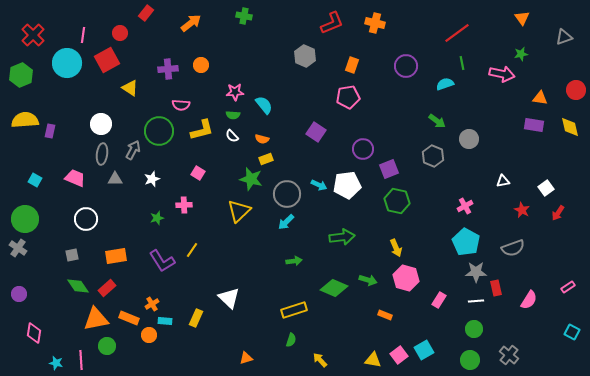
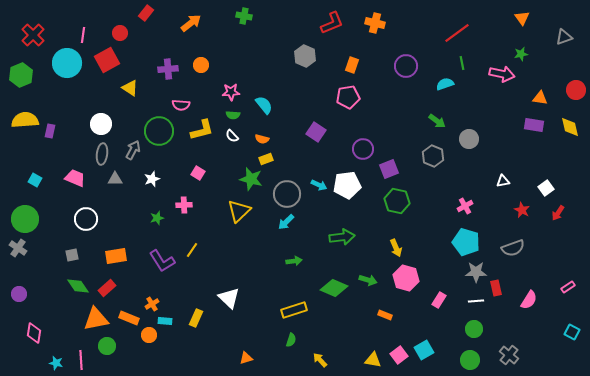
pink star at (235, 92): moved 4 px left
cyan pentagon at (466, 242): rotated 12 degrees counterclockwise
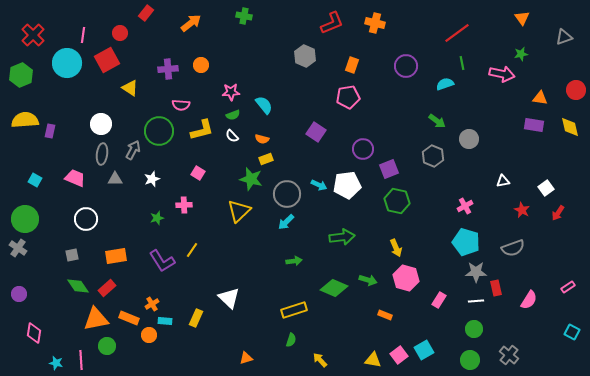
green semicircle at (233, 115): rotated 24 degrees counterclockwise
